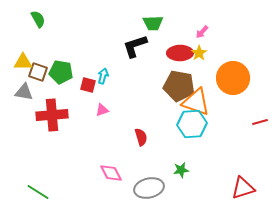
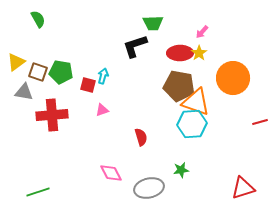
yellow triangle: moved 7 px left; rotated 36 degrees counterclockwise
green line: rotated 50 degrees counterclockwise
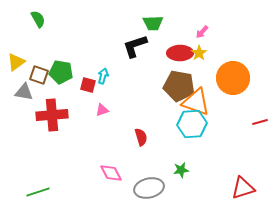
brown square: moved 1 px right, 3 px down
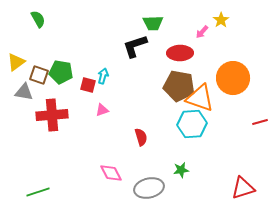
yellow star: moved 22 px right, 33 px up
orange triangle: moved 4 px right, 4 px up
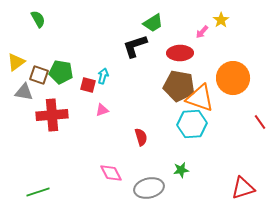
green trapezoid: rotated 30 degrees counterclockwise
red line: rotated 70 degrees clockwise
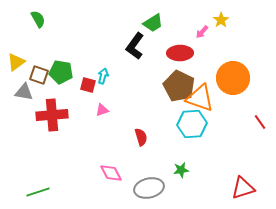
black L-shape: rotated 36 degrees counterclockwise
brown pentagon: rotated 16 degrees clockwise
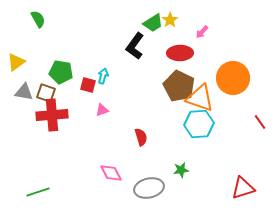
yellow star: moved 51 px left
brown square: moved 7 px right, 18 px down
cyan hexagon: moved 7 px right
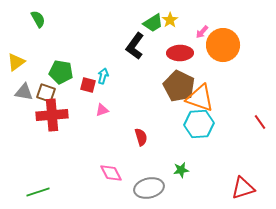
orange circle: moved 10 px left, 33 px up
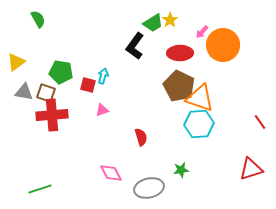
red triangle: moved 8 px right, 19 px up
green line: moved 2 px right, 3 px up
